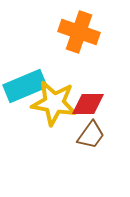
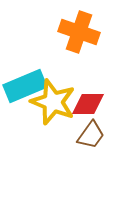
yellow star: moved 1 px left, 1 px up; rotated 12 degrees clockwise
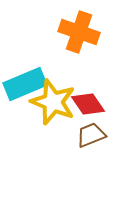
cyan rectangle: moved 2 px up
red diamond: rotated 56 degrees clockwise
brown trapezoid: rotated 148 degrees counterclockwise
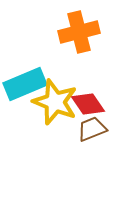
orange cross: rotated 33 degrees counterclockwise
yellow star: moved 2 px right
brown trapezoid: moved 1 px right, 6 px up
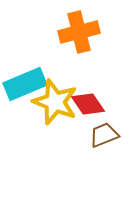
brown trapezoid: moved 12 px right, 6 px down
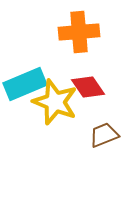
orange cross: rotated 9 degrees clockwise
red diamond: moved 17 px up
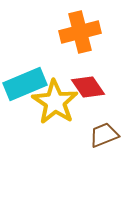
orange cross: moved 1 px right; rotated 9 degrees counterclockwise
yellow star: rotated 12 degrees clockwise
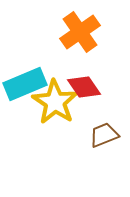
orange cross: rotated 21 degrees counterclockwise
red diamond: moved 4 px left
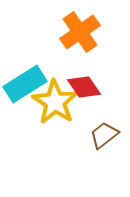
cyan rectangle: rotated 9 degrees counterclockwise
brown trapezoid: rotated 16 degrees counterclockwise
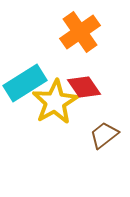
cyan rectangle: moved 1 px up
yellow star: rotated 9 degrees clockwise
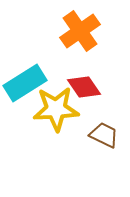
orange cross: moved 1 px up
yellow star: moved 1 px right, 7 px down; rotated 27 degrees clockwise
brown trapezoid: rotated 64 degrees clockwise
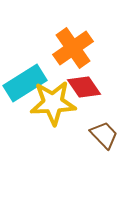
orange cross: moved 7 px left, 17 px down
yellow star: moved 3 px left, 6 px up
brown trapezoid: rotated 20 degrees clockwise
